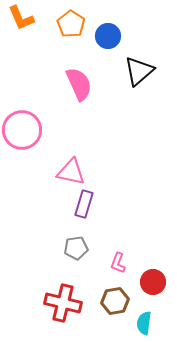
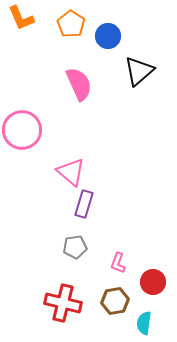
pink triangle: rotated 28 degrees clockwise
gray pentagon: moved 1 px left, 1 px up
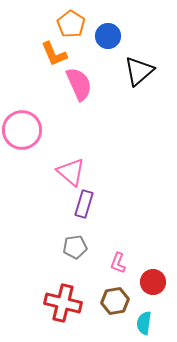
orange L-shape: moved 33 px right, 36 px down
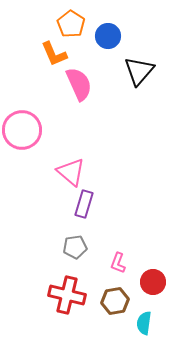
black triangle: rotated 8 degrees counterclockwise
red cross: moved 4 px right, 8 px up
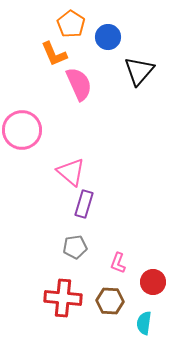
blue circle: moved 1 px down
red cross: moved 4 px left, 3 px down; rotated 9 degrees counterclockwise
brown hexagon: moved 5 px left; rotated 12 degrees clockwise
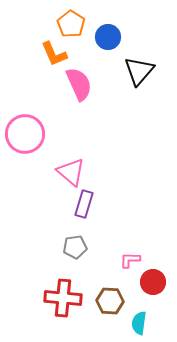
pink circle: moved 3 px right, 4 px down
pink L-shape: moved 12 px right, 3 px up; rotated 70 degrees clockwise
cyan semicircle: moved 5 px left
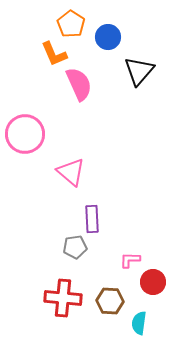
purple rectangle: moved 8 px right, 15 px down; rotated 20 degrees counterclockwise
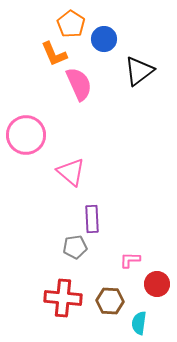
blue circle: moved 4 px left, 2 px down
black triangle: rotated 12 degrees clockwise
pink circle: moved 1 px right, 1 px down
red circle: moved 4 px right, 2 px down
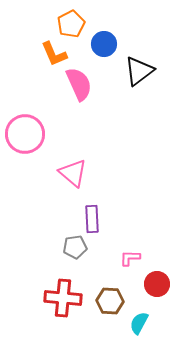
orange pentagon: rotated 12 degrees clockwise
blue circle: moved 5 px down
pink circle: moved 1 px left, 1 px up
pink triangle: moved 2 px right, 1 px down
pink L-shape: moved 2 px up
cyan semicircle: rotated 20 degrees clockwise
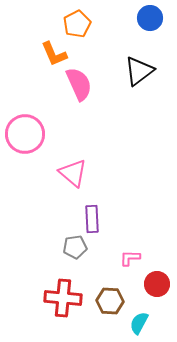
orange pentagon: moved 6 px right
blue circle: moved 46 px right, 26 px up
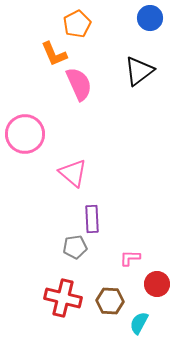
red cross: rotated 9 degrees clockwise
